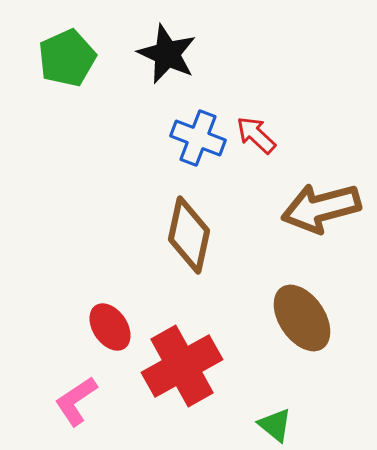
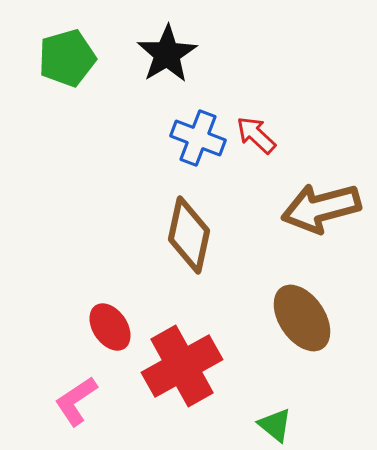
black star: rotated 16 degrees clockwise
green pentagon: rotated 8 degrees clockwise
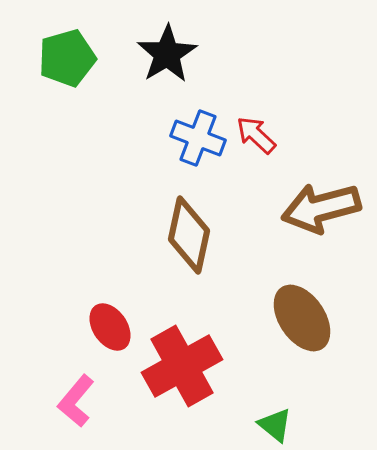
pink L-shape: rotated 16 degrees counterclockwise
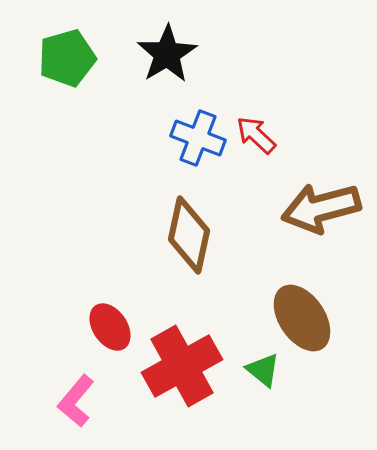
green triangle: moved 12 px left, 55 px up
